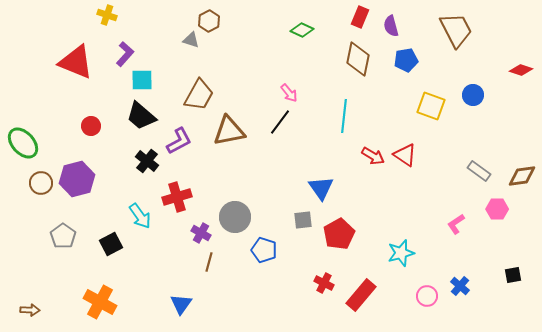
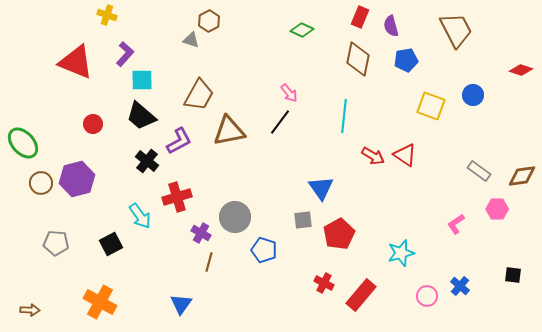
red circle at (91, 126): moved 2 px right, 2 px up
gray pentagon at (63, 236): moved 7 px left, 7 px down; rotated 30 degrees counterclockwise
black square at (513, 275): rotated 18 degrees clockwise
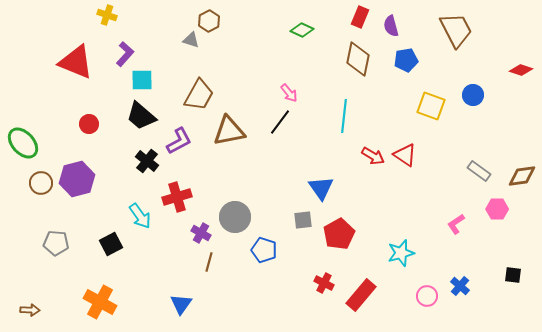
red circle at (93, 124): moved 4 px left
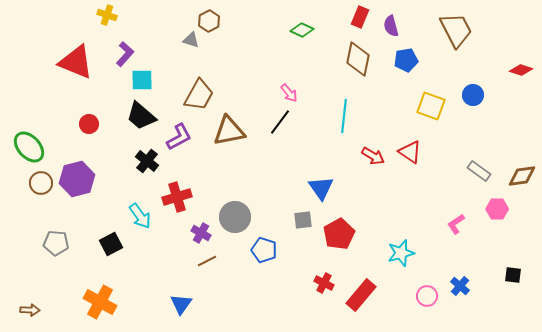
purple L-shape at (179, 141): moved 4 px up
green ellipse at (23, 143): moved 6 px right, 4 px down
red triangle at (405, 155): moved 5 px right, 3 px up
brown line at (209, 262): moved 2 px left, 1 px up; rotated 48 degrees clockwise
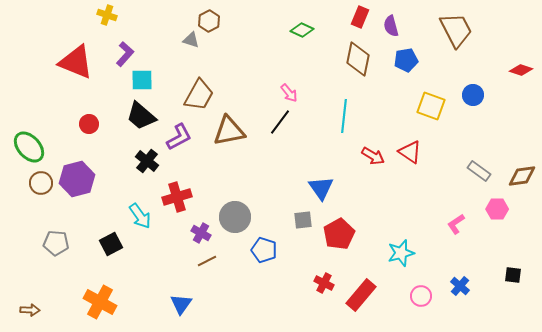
pink circle at (427, 296): moved 6 px left
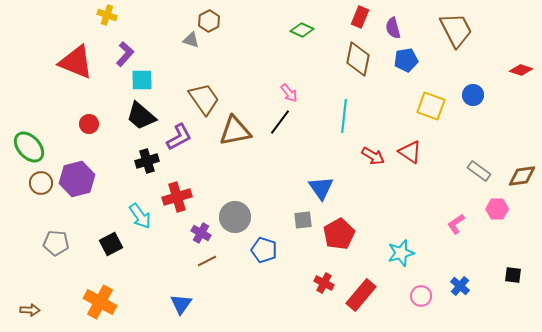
purple semicircle at (391, 26): moved 2 px right, 2 px down
brown trapezoid at (199, 95): moved 5 px right, 4 px down; rotated 64 degrees counterclockwise
brown triangle at (229, 131): moved 6 px right
black cross at (147, 161): rotated 35 degrees clockwise
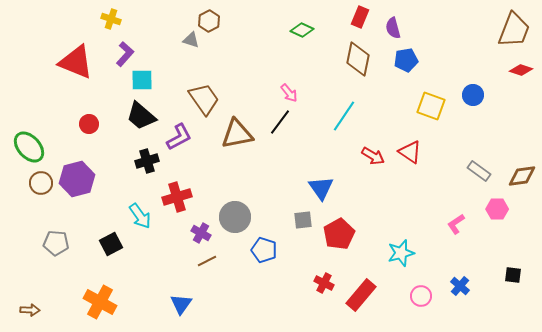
yellow cross at (107, 15): moved 4 px right, 4 px down
brown trapezoid at (456, 30): moved 58 px right; rotated 48 degrees clockwise
cyan line at (344, 116): rotated 28 degrees clockwise
brown triangle at (235, 131): moved 2 px right, 3 px down
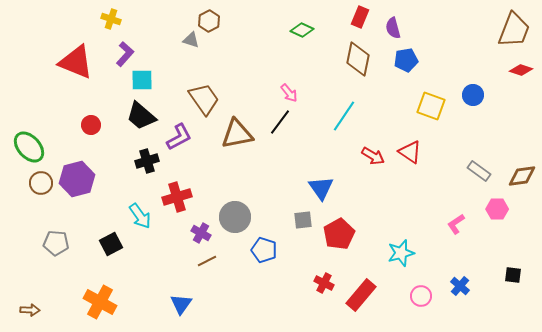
red circle at (89, 124): moved 2 px right, 1 px down
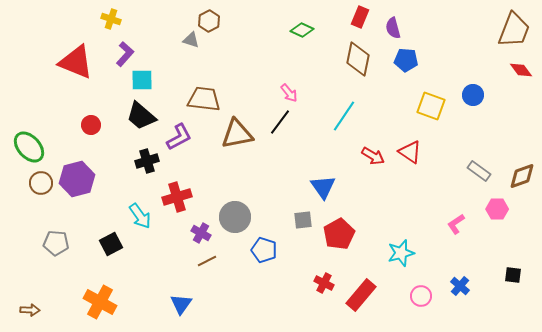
blue pentagon at (406, 60): rotated 15 degrees clockwise
red diamond at (521, 70): rotated 35 degrees clockwise
brown trapezoid at (204, 99): rotated 48 degrees counterclockwise
brown diamond at (522, 176): rotated 12 degrees counterclockwise
blue triangle at (321, 188): moved 2 px right, 1 px up
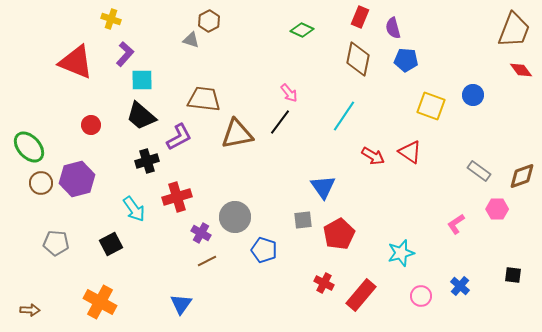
cyan arrow at (140, 216): moved 6 px left, 7 px up
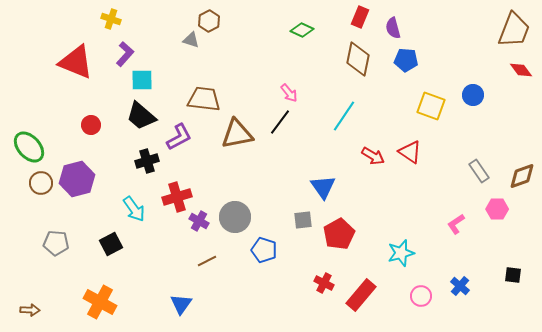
gray rectangle at (479, 171): rotated 20 degrees clockwise
purple cross at (201, 233): moved 2 px left, 12 px up
